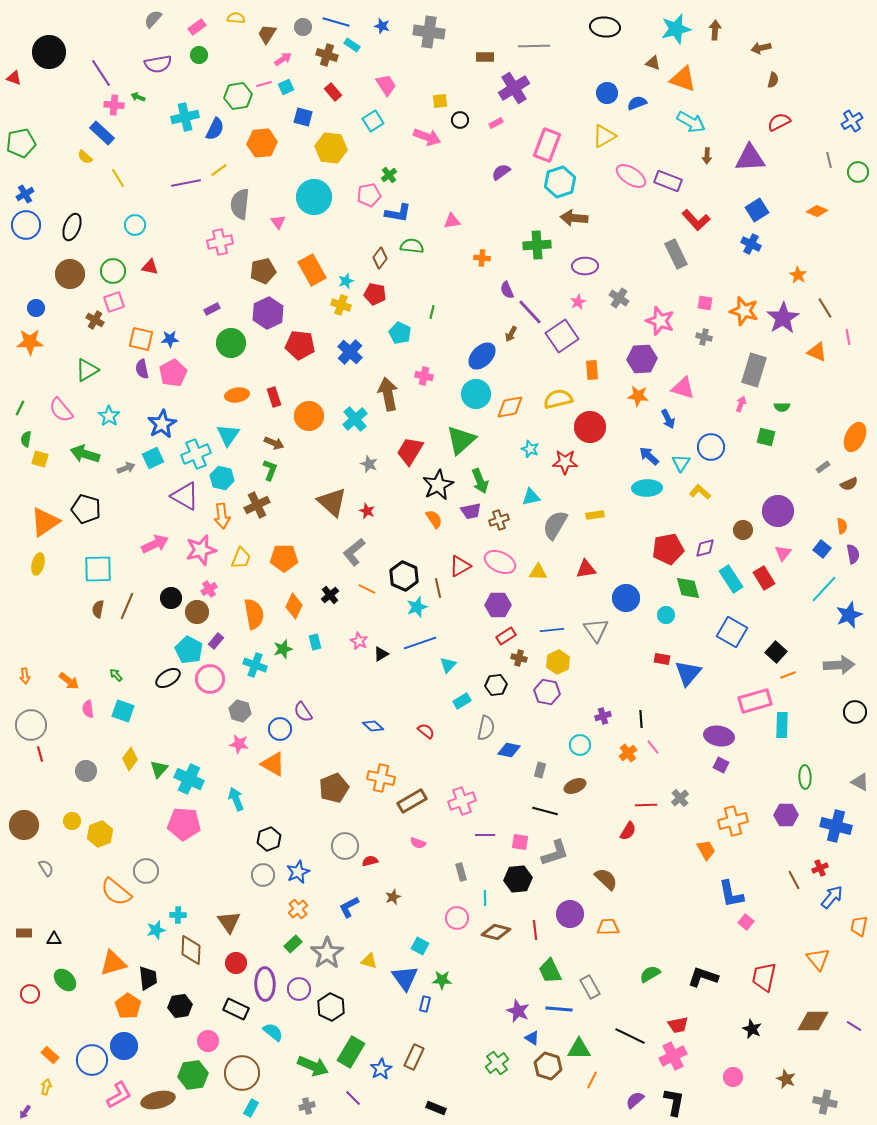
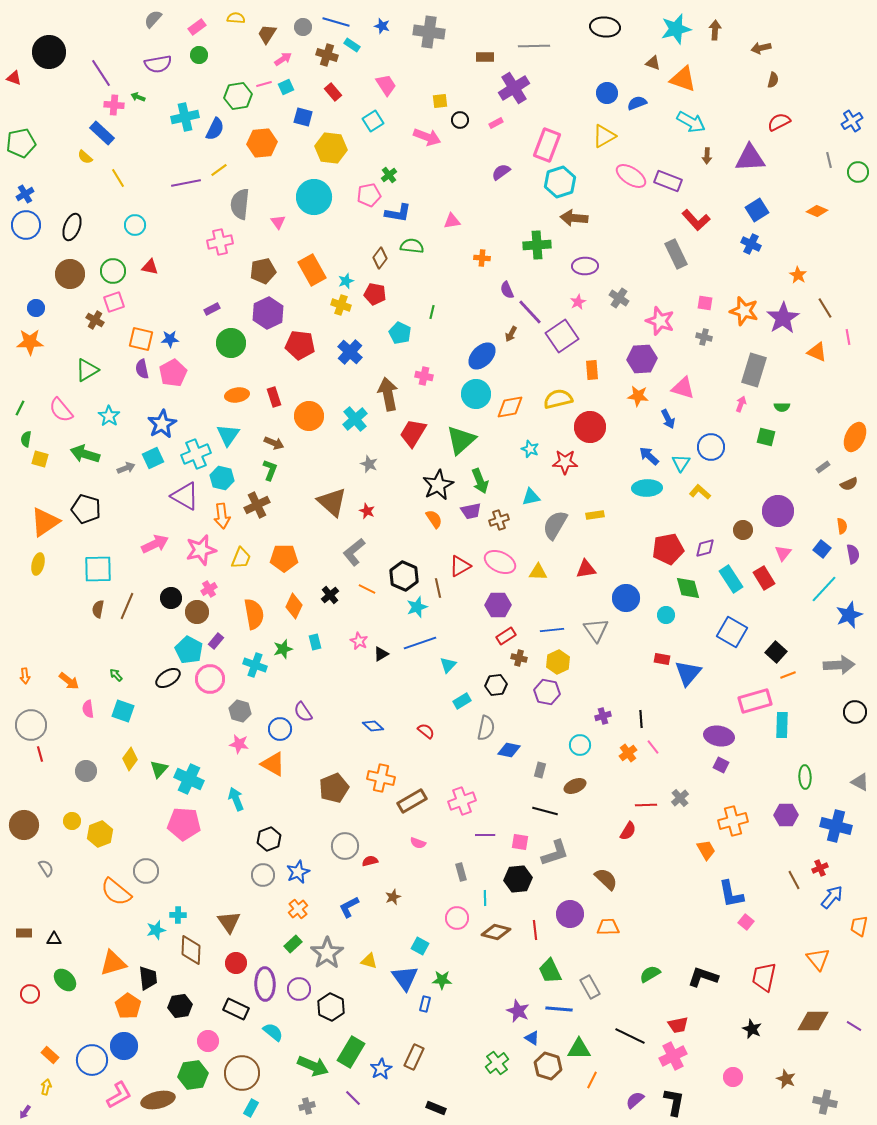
red trapezoid at (410, 451): moved 3 px right, 18 px up
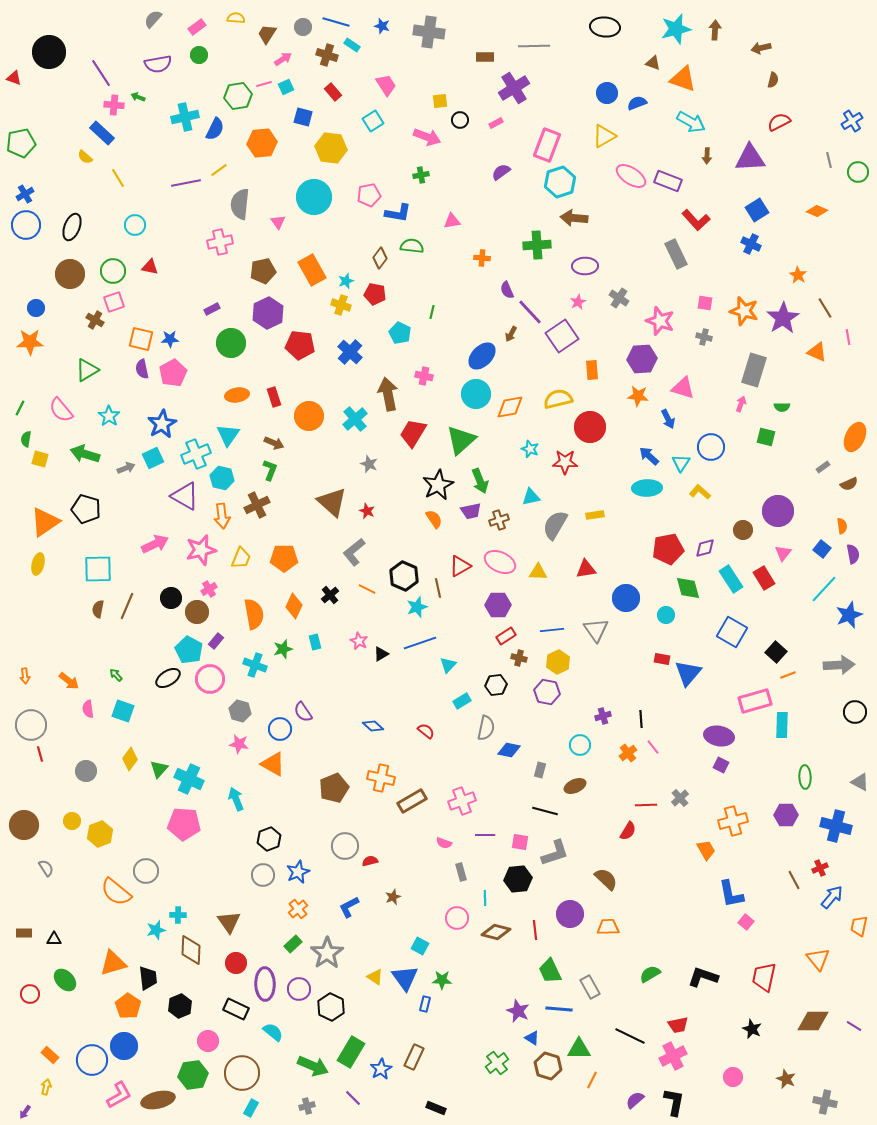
green cross at (389, 175): moved 32 px right; rotated 28 degrees clockwise
pink semicircle at (418, 843): moved 26 px right
yellow triangle at (369, 961): moved 6 px right, 16 px down; rotated 18 degrees clockwise
black hexagon at (180, 1006): rotated 15 degrees counterclockwise
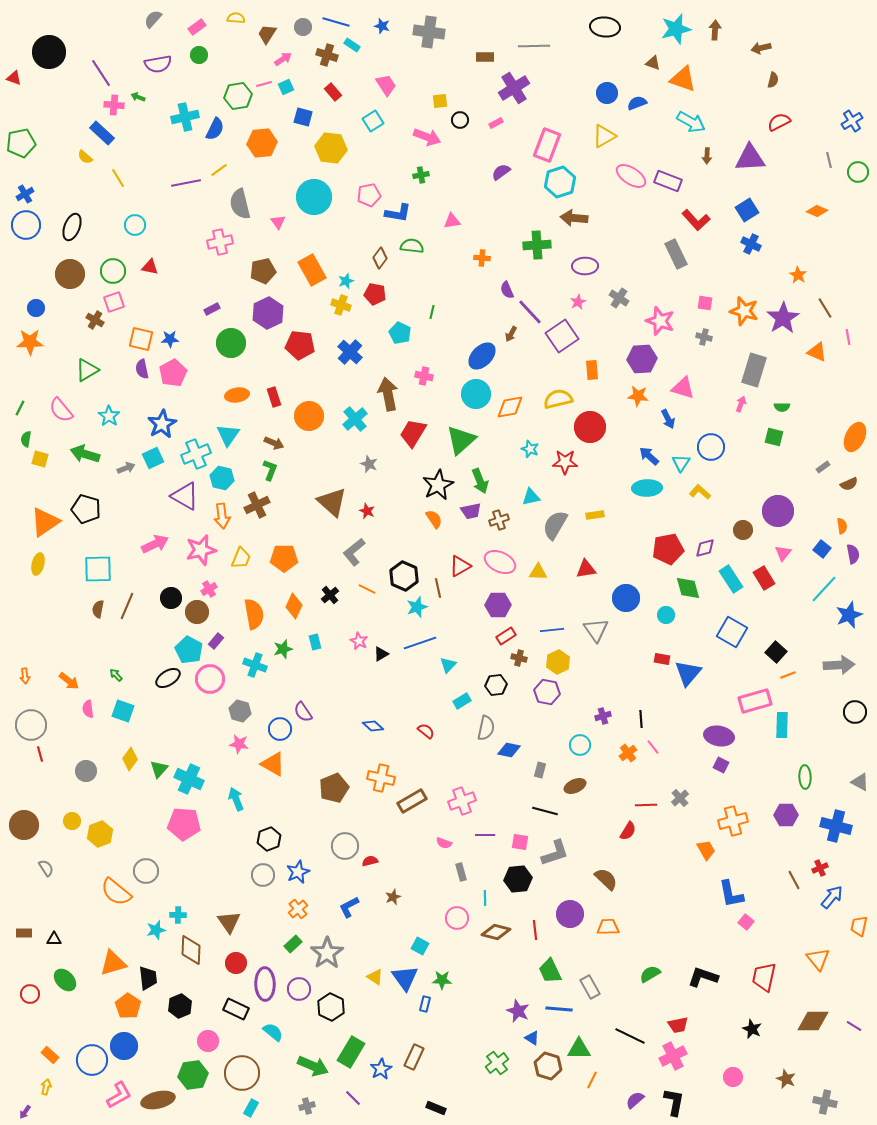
gray semicircle at (240, 204): rotated 20 degrees counterclockwise
blue square at (757, 210): moved 10 px left
green square at (766, 437): moved 8 px right
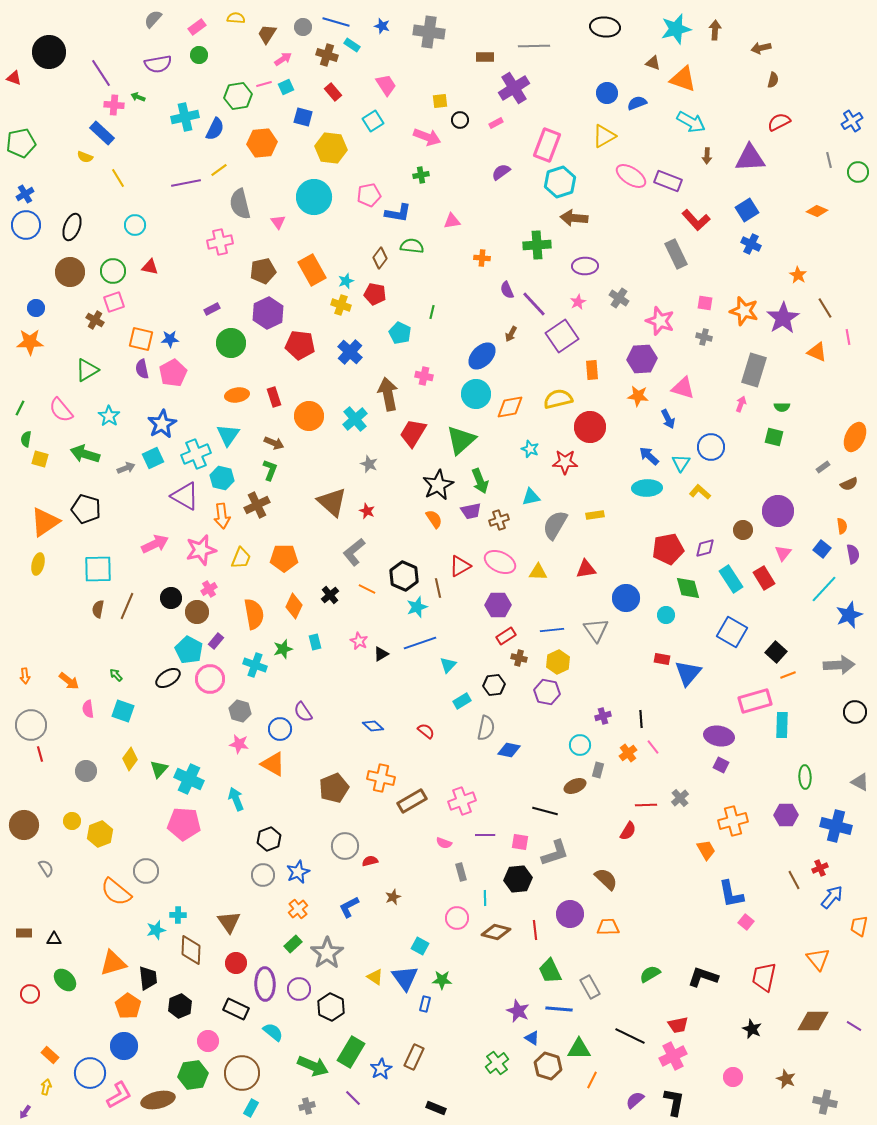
yellow semicircle at (85, 157): rotated 21 degrees counterclockwise
brown circle at (70, 274): moved 2 px up
purple line at (530, 312): moved 4 px right, 8 px up
black hexagon at (496, 685): moved 2 px left
gray rectangle at (540, 770): moved 58 px right
blue circle at (92, 1060): moved 2 px left, 13 px down
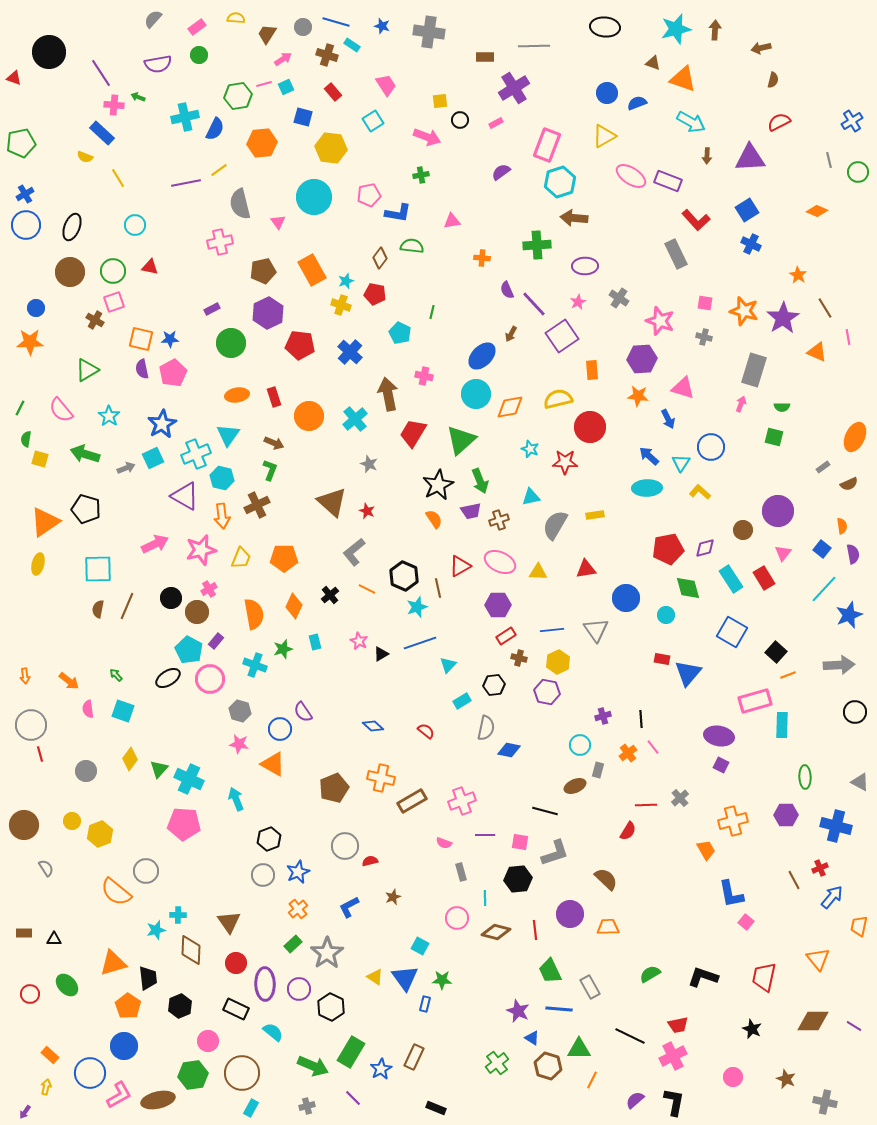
green ellipse at (65, 980): moved 2 px right, 5 px down
